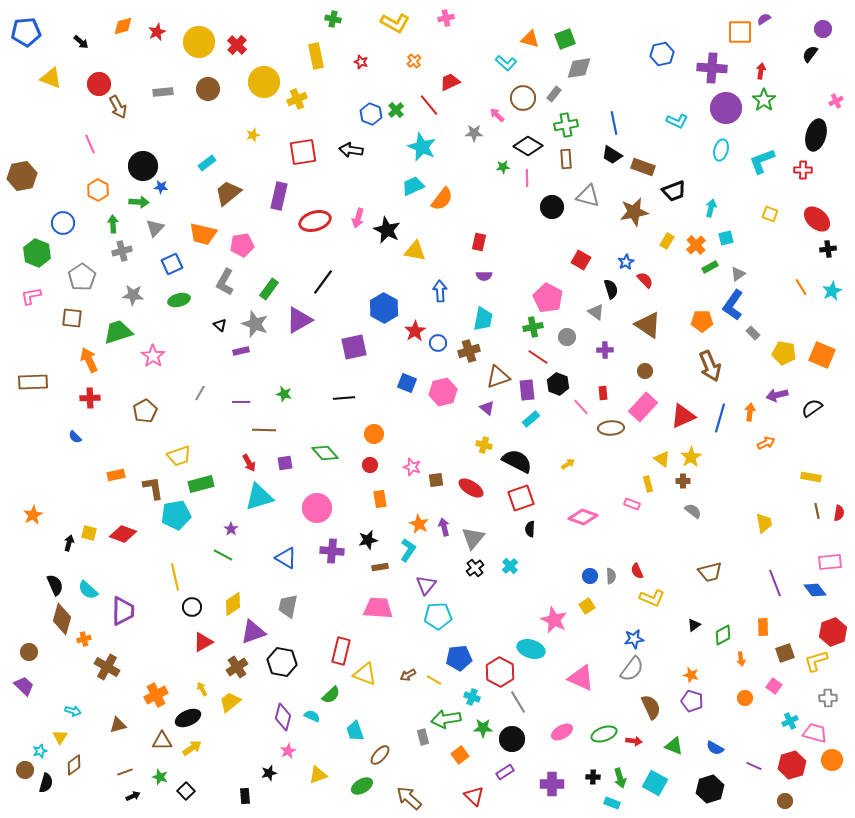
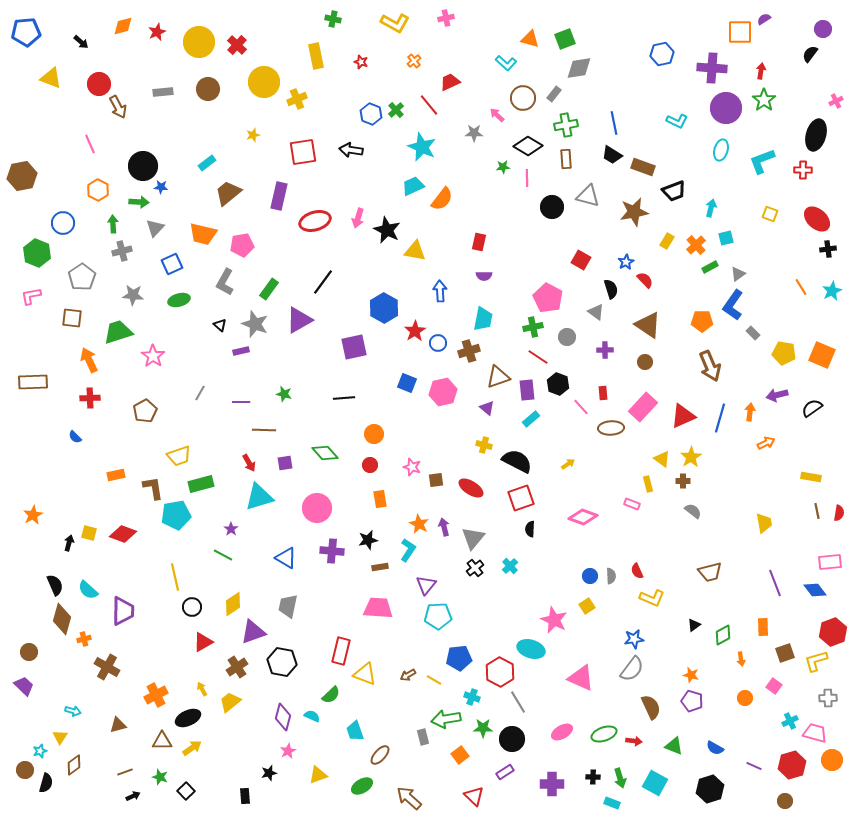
brown circle at (645, 371): moved 9 px up
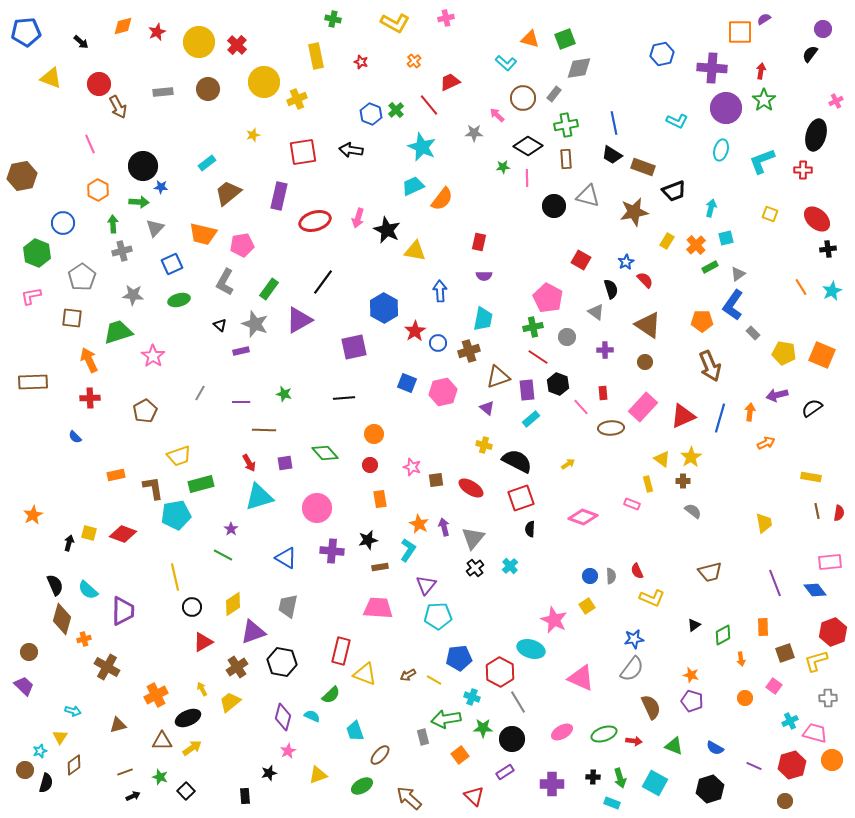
black circle at (552, 207): moved 2 px right, 1 px up
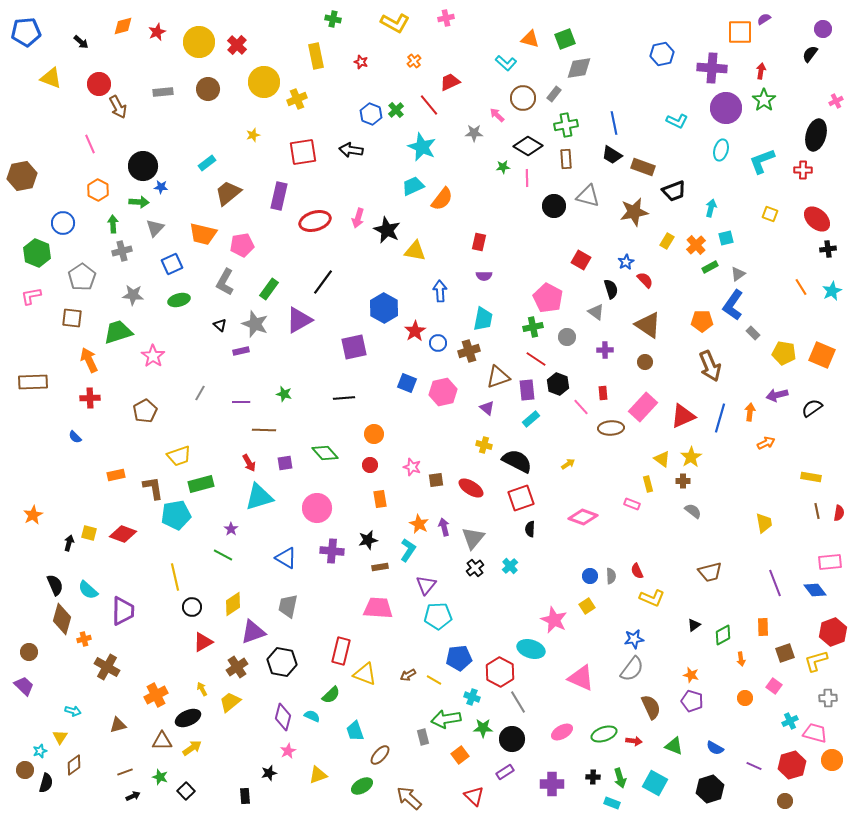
red line at (538, 357): moved 2 px left, 2 px down
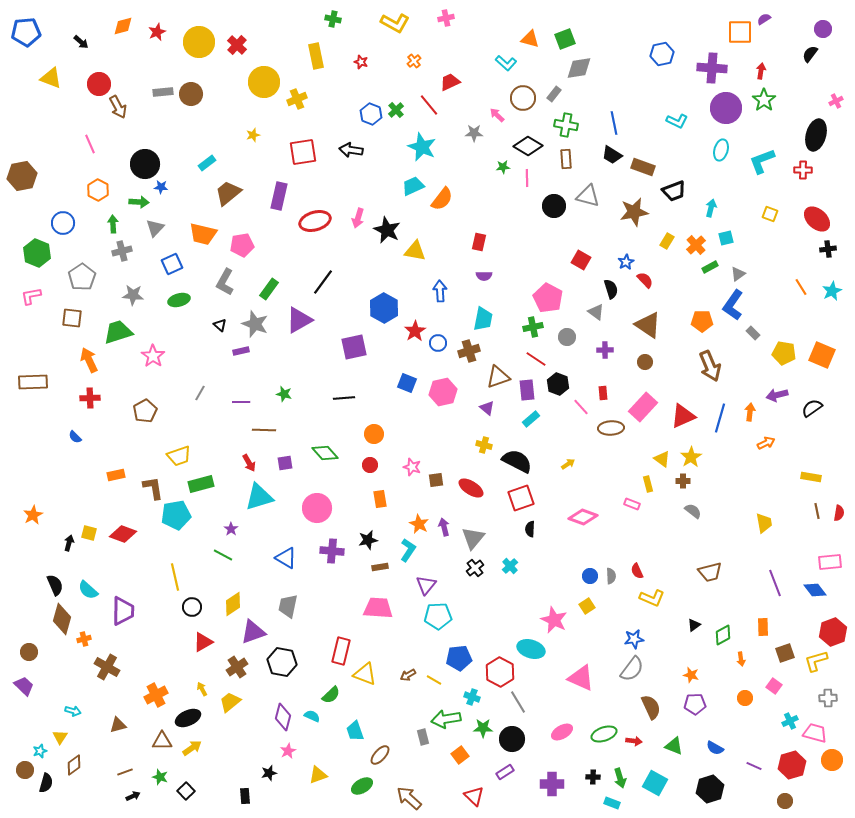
brown circle at (208, 89): moved 17 px left, 5 px down
green cross at (566, 125): rotated 20 degrees clockwise
black circle at (143, 166): moved 2 px right, 2 px up
purple pentagon at (692, 701): moved 3 px right, 3 px down; rotated 20 degrees counterclockwise
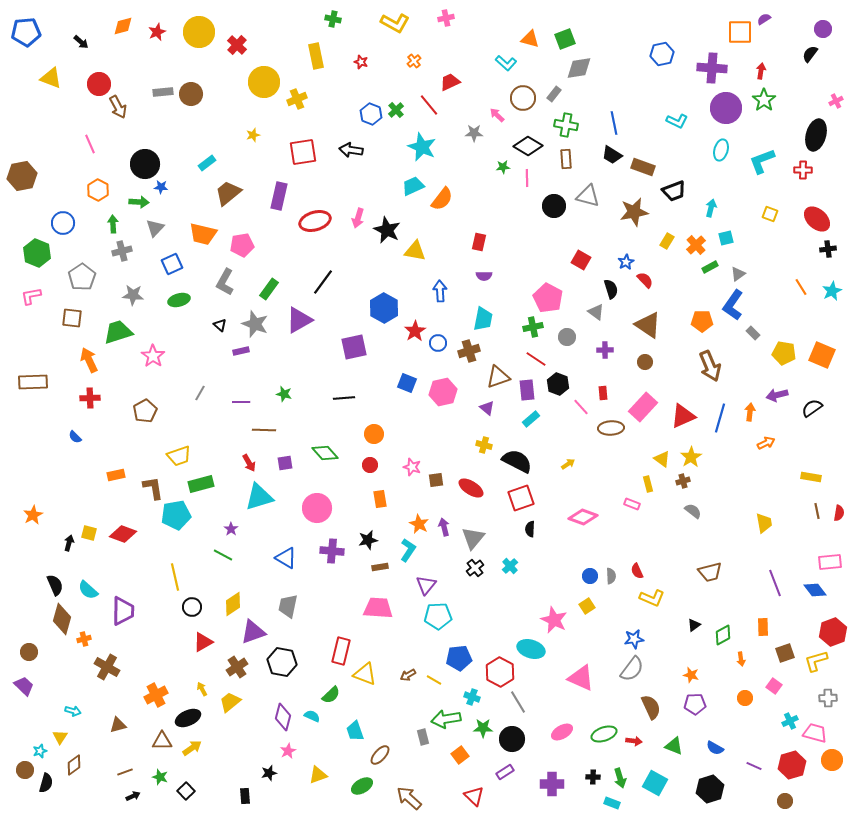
yellow circle at (199, 42): moved 10 px up
brown cross at (683, 481): rotated 16 degrees counterclockwise
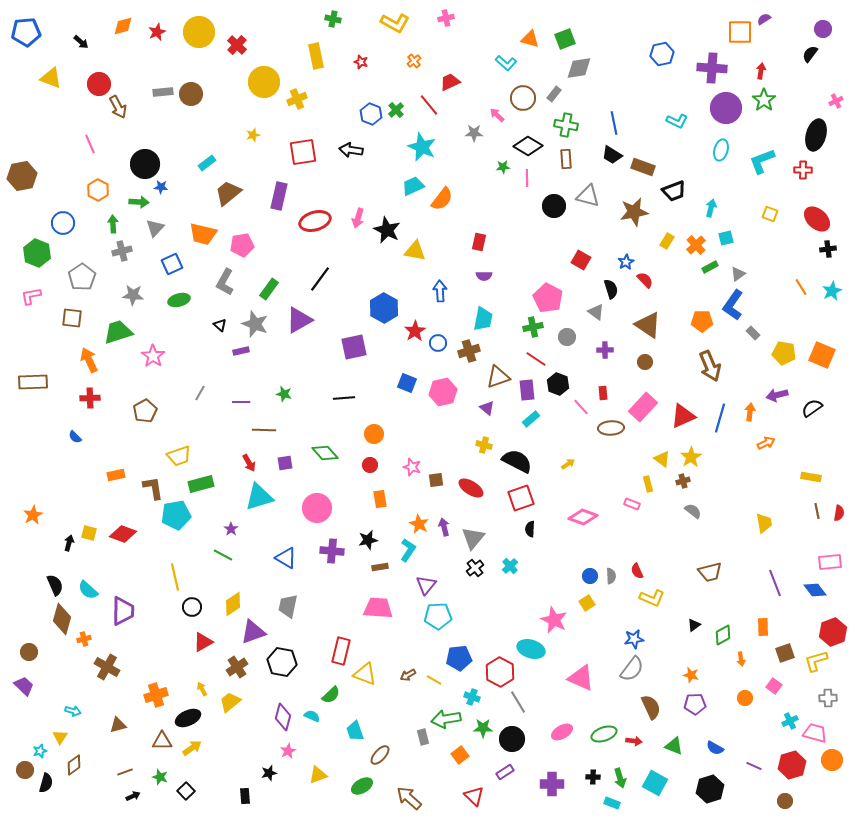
black line at (323, 282): moved 3 px left, 3 px up
yellow square at (587, 606): moved 3 px up
orange cross at (156, 695): rotated 10 degrees clockwise
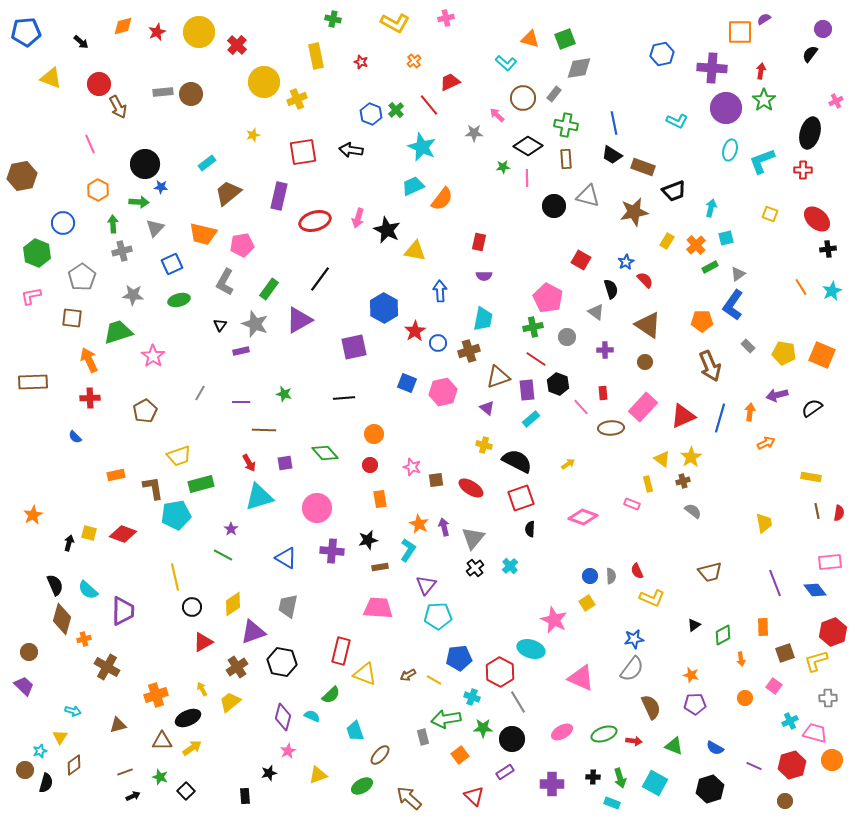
black ellipse at (816, 135): moved 6 px left, 2 px up
cyan ellipse at (721, 150): moved 9 px right
black triangle at (220, 325): rotated 24 degrees clockwise
gray rectangle at (753, 333): moved 5 px left, 13 px down
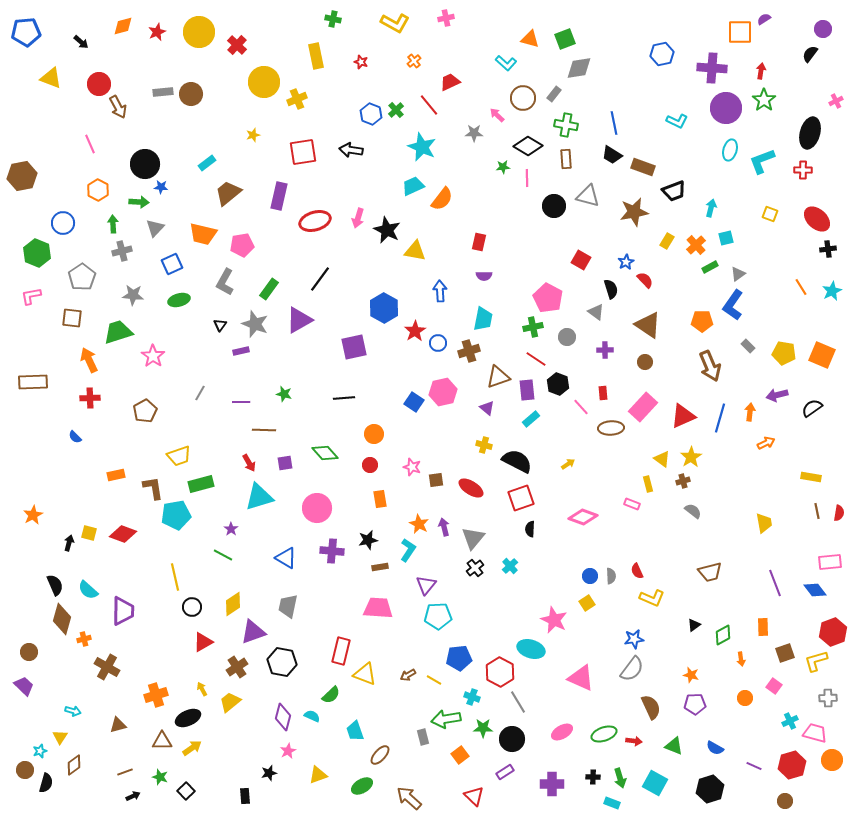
blue square at (407, 383): moved 7 px right, 19 px down; rotated 12 degrees clockwise
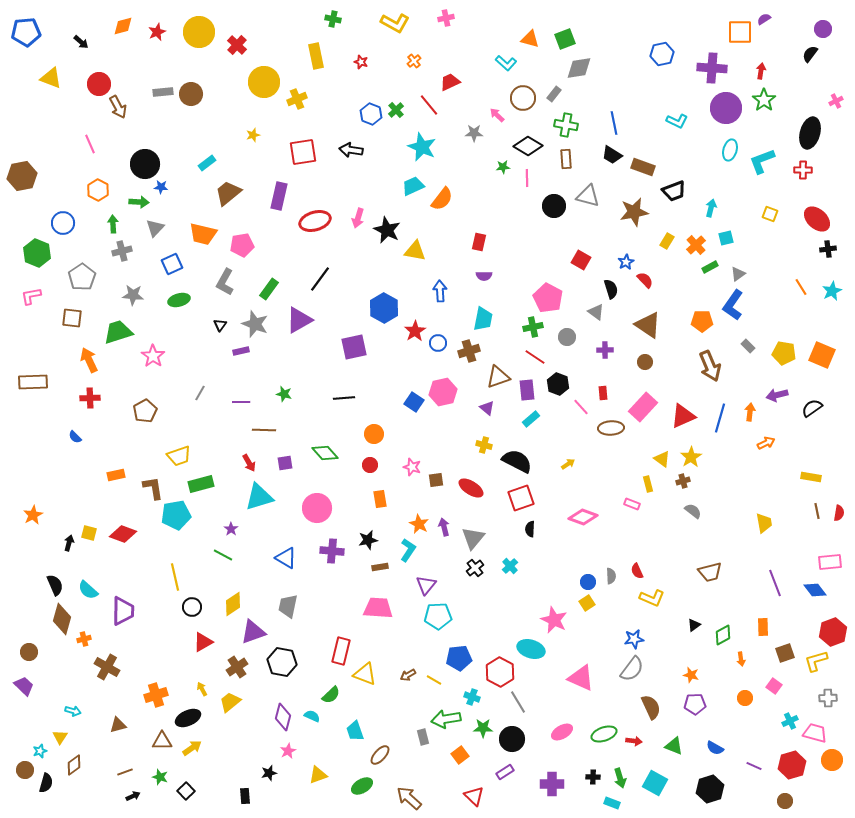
red line at (536, 359): moved 1 px left, 2 px up
blue circle at (590, 576): moved 2 px left, 6 px down
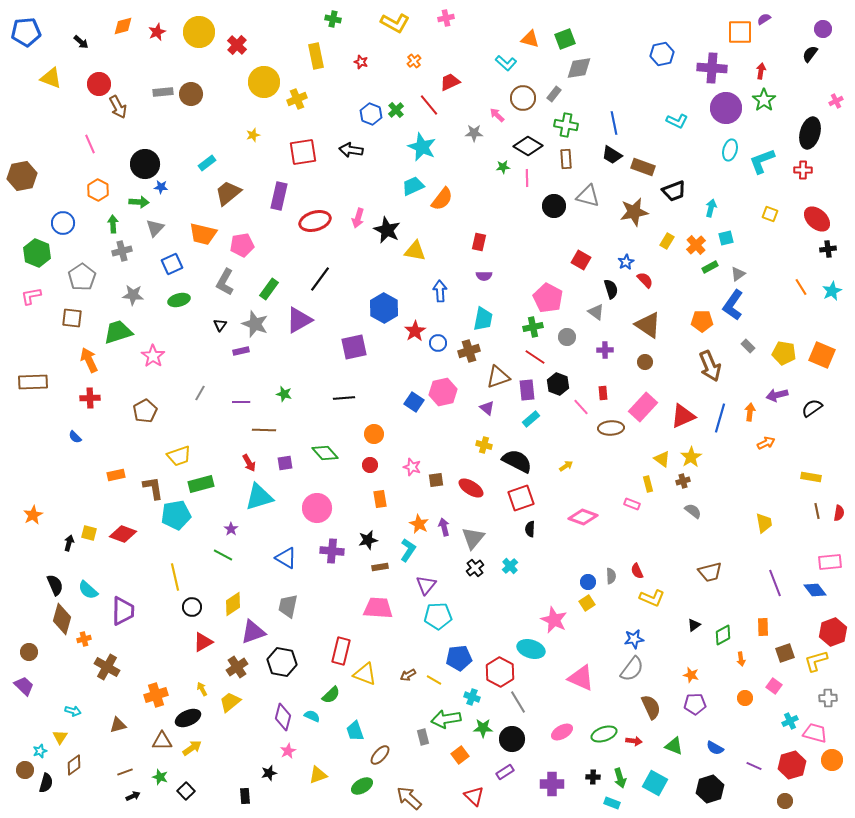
yellow arrow at (568, 464): moved 2 px left, 2 px down
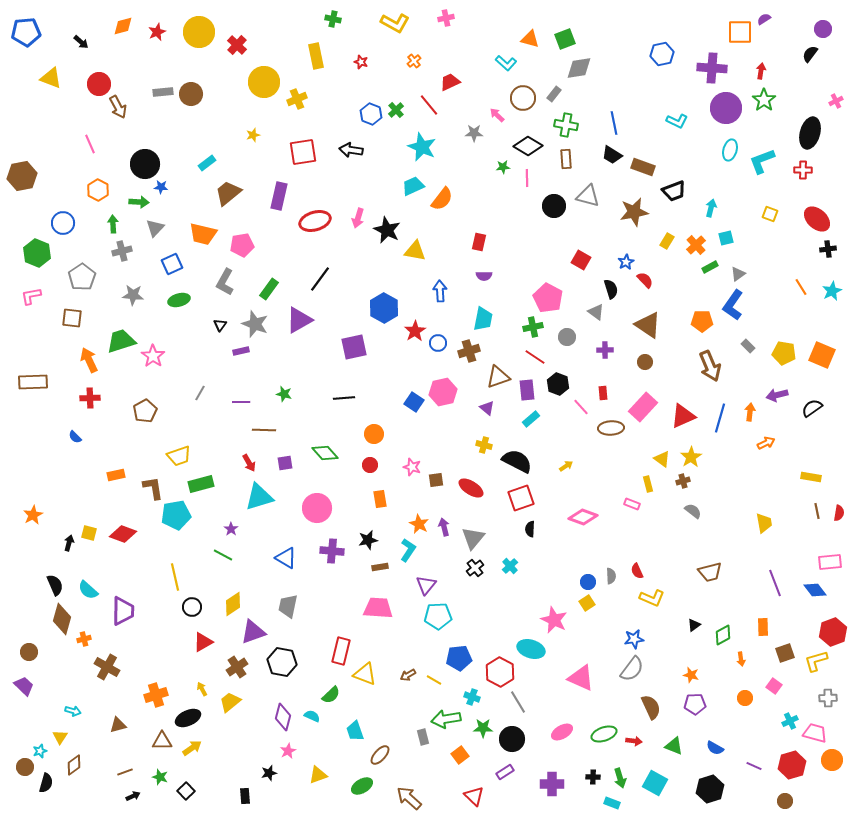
green trapezoid at (118, 332): moved 3 px right, 9 px down
brown circle at (25, 770): moved 3 px up
